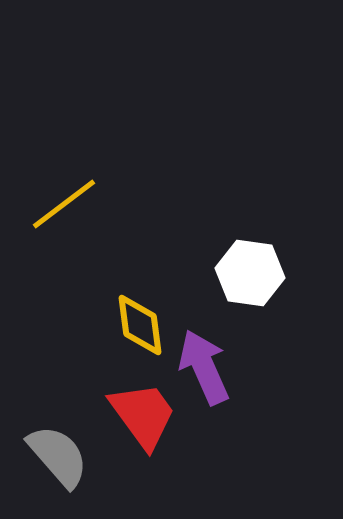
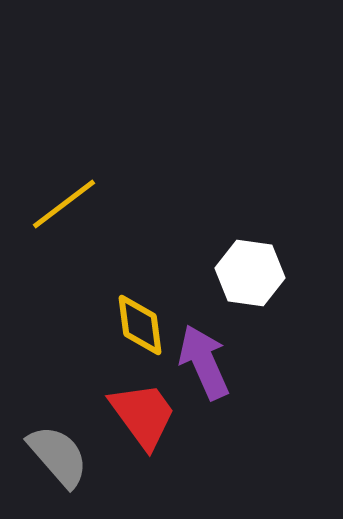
purple arrow: moved 5 px up
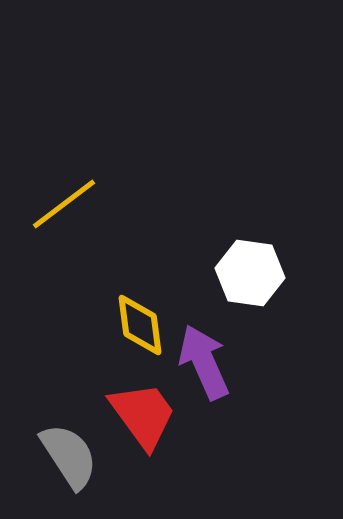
gray semicircle: moved 11 px right; rotated 8 degrees clockwise
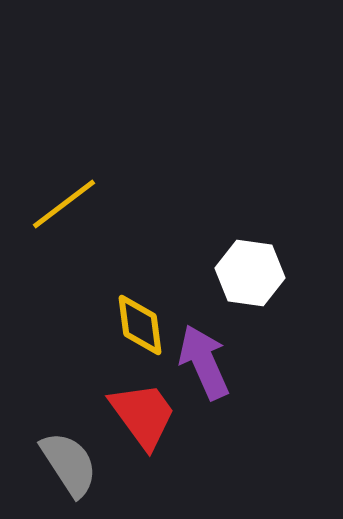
gray semicircle: moved 8 px down
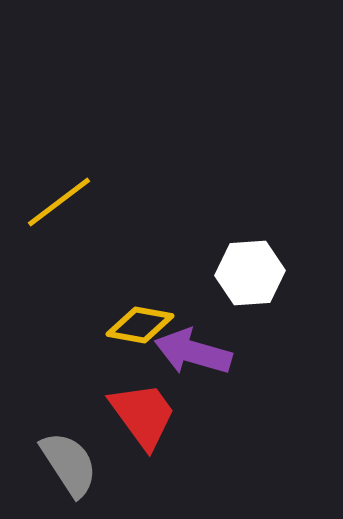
yellow line: moved 5 px left, 2 px up
white hexagon: rotated 12 degrees counterclockwise
yellow diamond: rotated 72 degrees counterclockwise
purple arrow: moved 11 px left, 10 px up; rotated 50 degrees counterclockwise
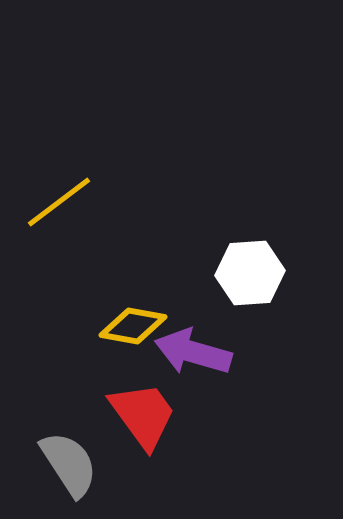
yellow diamond: moved 7 px left, 1 px down
